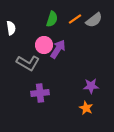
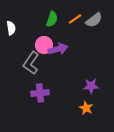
purple arrow: rotated 42 degrees clockwise
gray L-shape: moved 3 px right; rotated 95 degrees clockwise
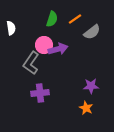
gray semicircle: moved 2 px left, 12 px down
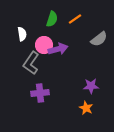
white semicircle: moved 11 px right, 6 px down
gray semicircle: moved 7 px right, 7 px down
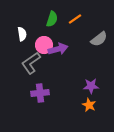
gray L-shape: rotated 20 degrees clockwise
orange star: moved 3 px right, 3 px up
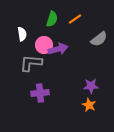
gray L-shape: rotated 40 degrees clockwise
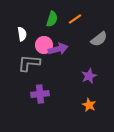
gray L-shape: moved 2 px left
purple star: moved 2 px left, 10 px up; rotated 21 degrees counterclockwise
purple cross: moved 1 px down
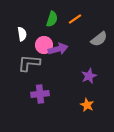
orange star: moved 2 px left
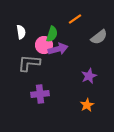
green semicircle: moved 15 px down
white semicircle: moved 1 px left, 2 px up
gray semicircle: moved 2 px up
orange star: rotated 16 degrees clockwise
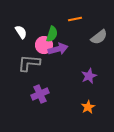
orange line: rotated 24 degrees clockwise
white semicircle: rotated 24 degrees counterclockwise
purple cross: rotated 18 degrees counterclockwise
orange star: moved 1 px right, 2 px down
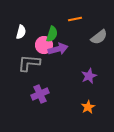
white semicircle: rotated 48 degrees clockwise
